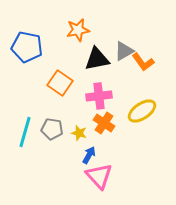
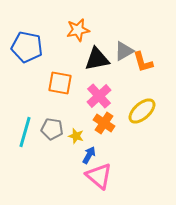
orange L-shape: rotated 20 degrees clockwise
orange square: rotated 25 degrees counterclockwise
pink cross: rotated 35 degrees counterclockwise
yellow ellipse: rotated 8 degrees counterclockwise
yellow star: moved 3 px left, 3 px down
pink triangle: rotated 8 degrees counterclockwise
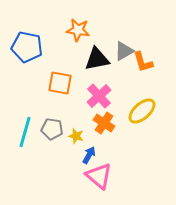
orange star: rotated 20 degrees clockwise
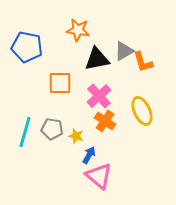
orange square: rotated 10 degrees counterclockwise
yellow ellipse: rotated 72 degrees counterclockwise
orange cross: moved 1 px right, 2 px up
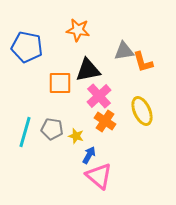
gray triangle: rotated 20 degrees clockwise
black triangle: moved 9 px left, 11 px down
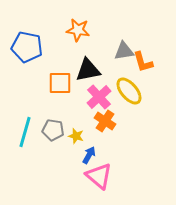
pink cross: moved 1 px down
yellow ellipse: moved 13 px left, 20 px up; rotated 16 degrees counterclockwise
gray pentagon: moved 1 px right, 1 px down
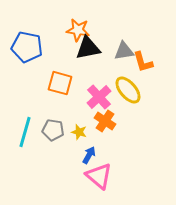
black triangle: moved 22 px up
orange square: rotated 15 degrees clockwise
yellow ellipse: moved 1 px left, 1 px up
yellow star: moved 3 px right, 4 px up
